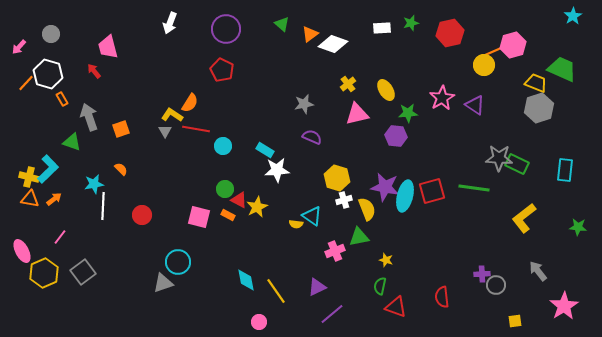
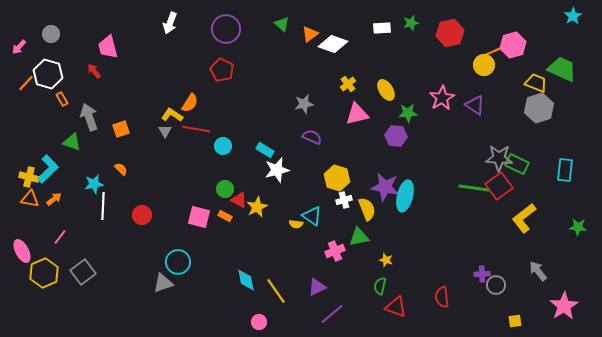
white star at (277, 170): rotated 10 degrees counterclockwise
red square at (432, 191): moved 67 px right, 5 px up; rotated 20 degrees counterclockwise
orange rectangle at (228, 215): moved 3 px left, 1 px down
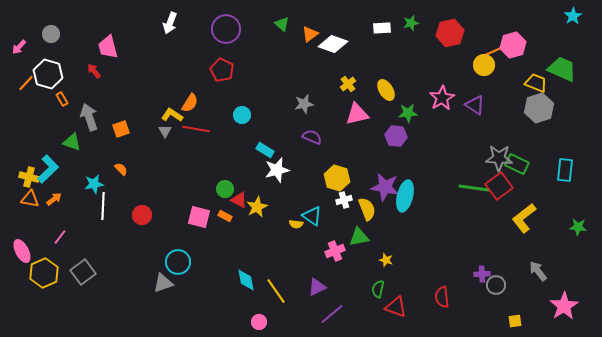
cyan circle at (223, 146): moved 19 px right, 31 px up
green semicircle at (380, 286): moved 2 px left, 3 px down
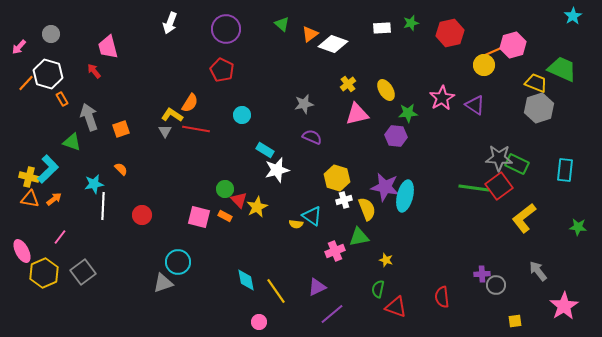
red triangle at (239, 200): rotated 18 degrees clockwise
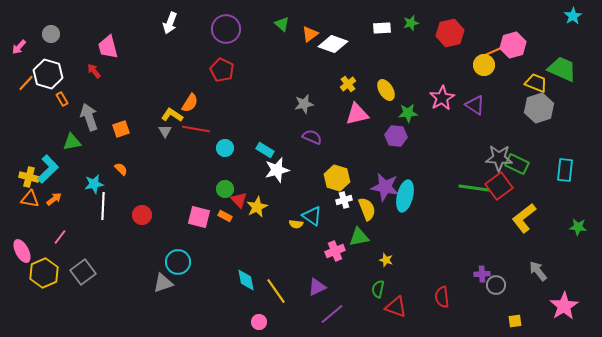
cyan circle at (242, 115): moved 17 px left, 33 px down
green triangle at (72, 142): rotated 30 degrees counterclockwise
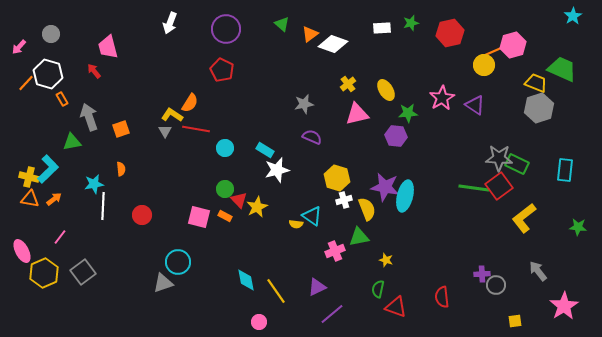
orange semicircle at (121, 169): rotated 40 degrees clockwise
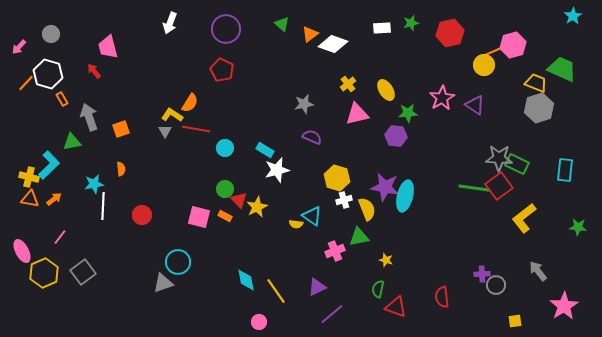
cyan L-shape at (48, 169): moved 1 px right, 4 px up
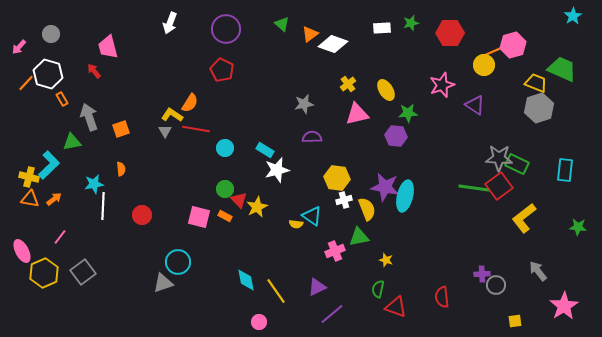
red hexagon at (450, 33): rotated 12 degrees clockwise
pink star at (442, 98): moved 13 px up; rotated 10 degrees clockwise
purple semicircle at (312, 137): rotated 24 degrees counterclockwise
yellow hexagon at (337, 178): rotated 10 degrees counterclockwise
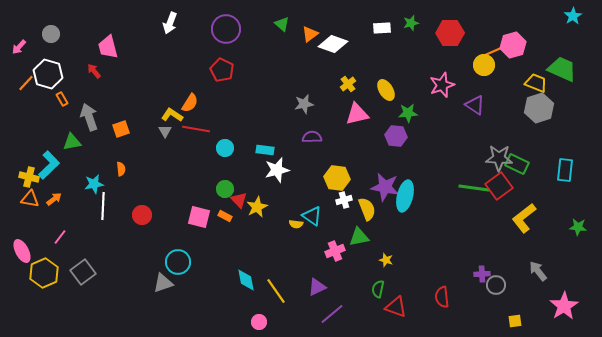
cyan rectangle at (265, 150): rotated 24 degrees counterclockwise
